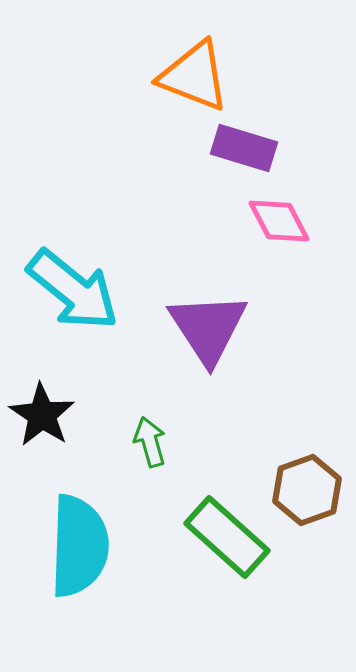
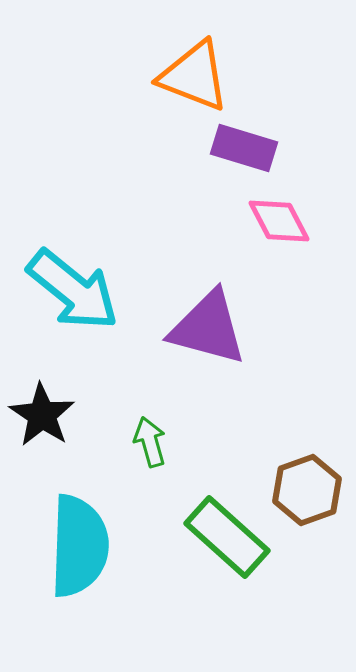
purple triangle: rotated 42 degrees counterclockwise
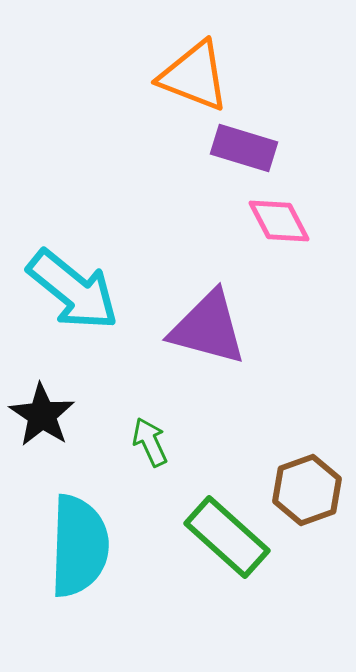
green arrow: rotated 9 degrees counterclockwise
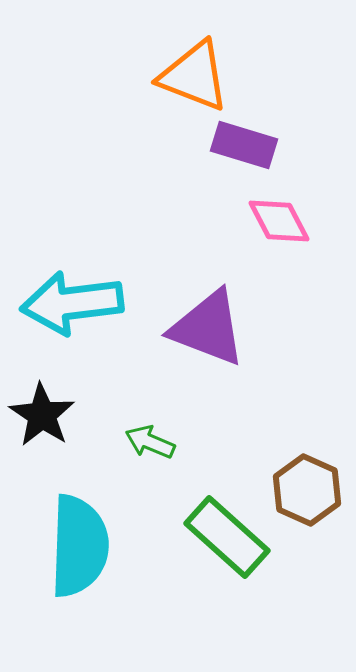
purple rectangle: moved 3 px up
cyan arrow: moved 1 px left, 13 px down; rotated 134 degrees clockwise
purple triangle: rotated 6 degrees clockwise
green arrow: rotated 42 degrees counterclockwise
brown hexagon: rotated 16 degrees counterclockwise
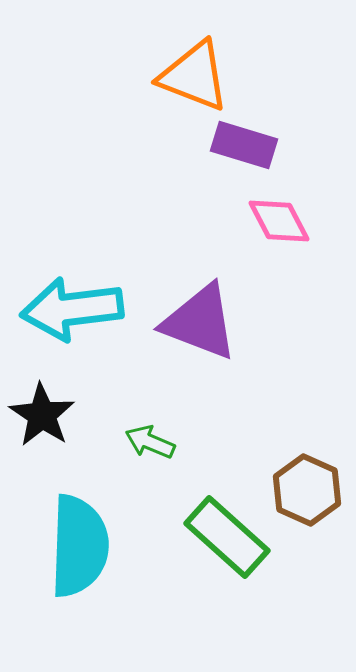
cyan arrow: moved 6 px down
purple triangle: moved 8 px left, 6 px up
